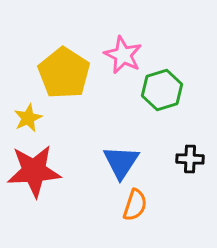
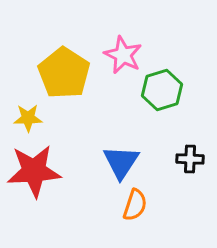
yellow star: rotated 24 degrees clockwise
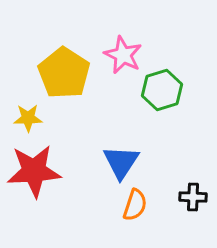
black cross: moved 3 px right, 38 px down
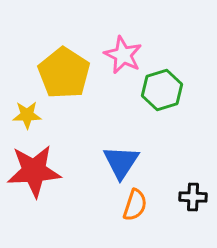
yellow star: moved 1 px left, 3 px up
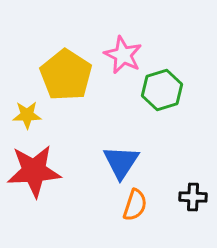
yellow pentagon: moved 2 px right, 2 px down
